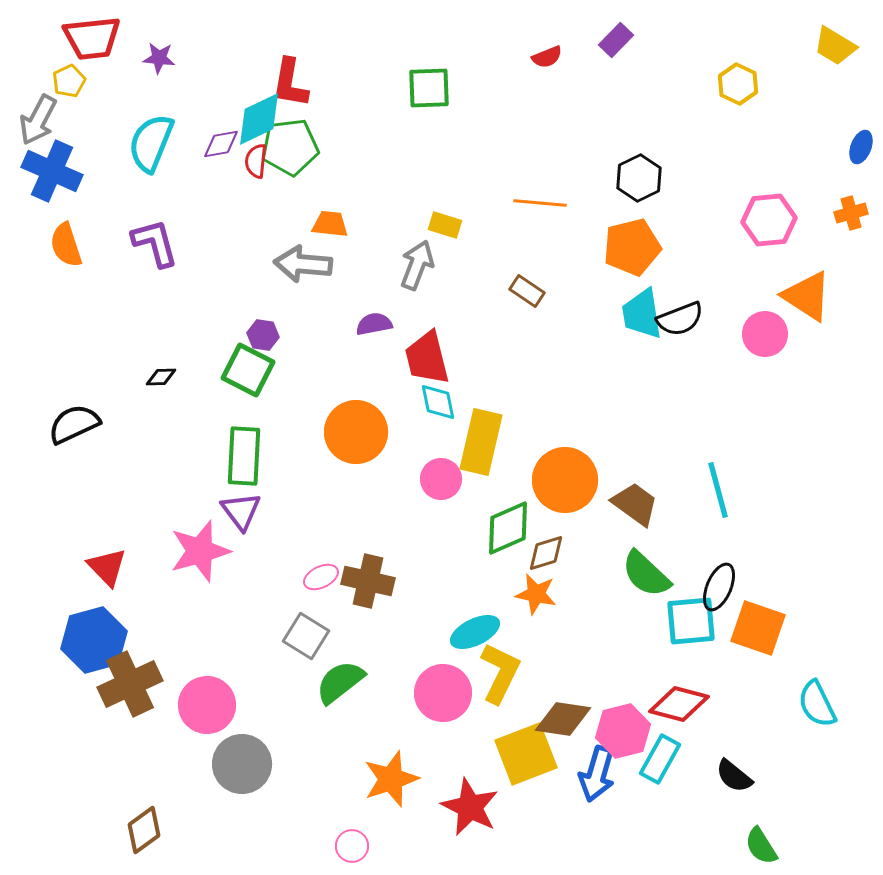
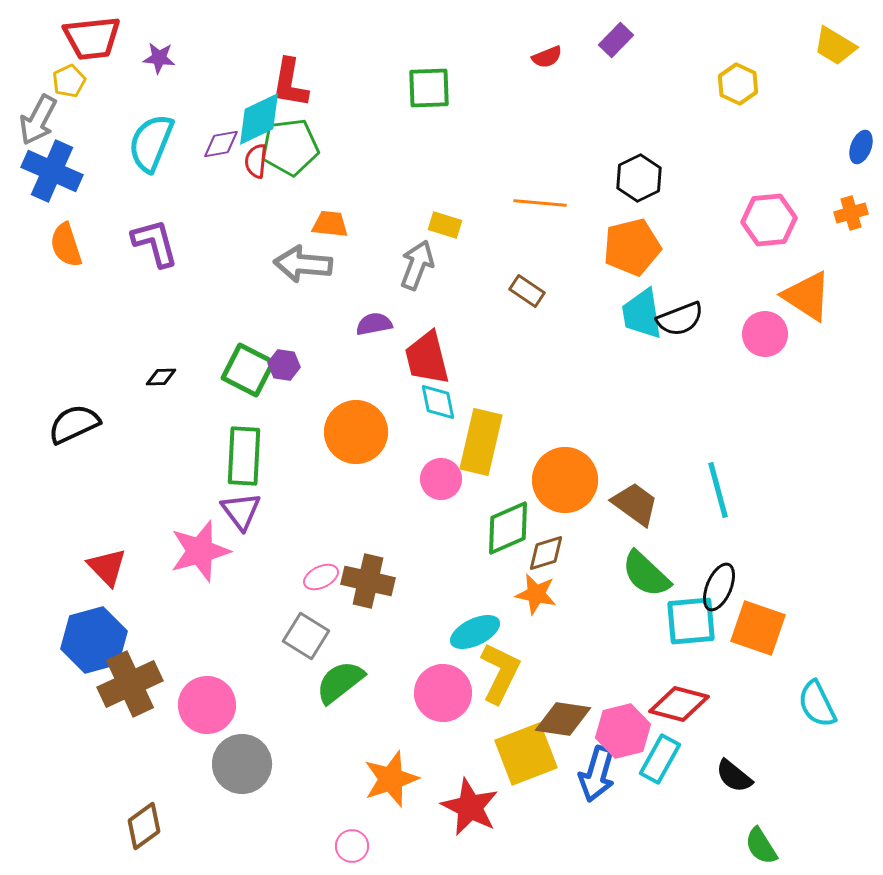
purple hexagon at (263, 335): moved 21 px right, 30 px down
brown diamond at (144, 830): moved 4 px up
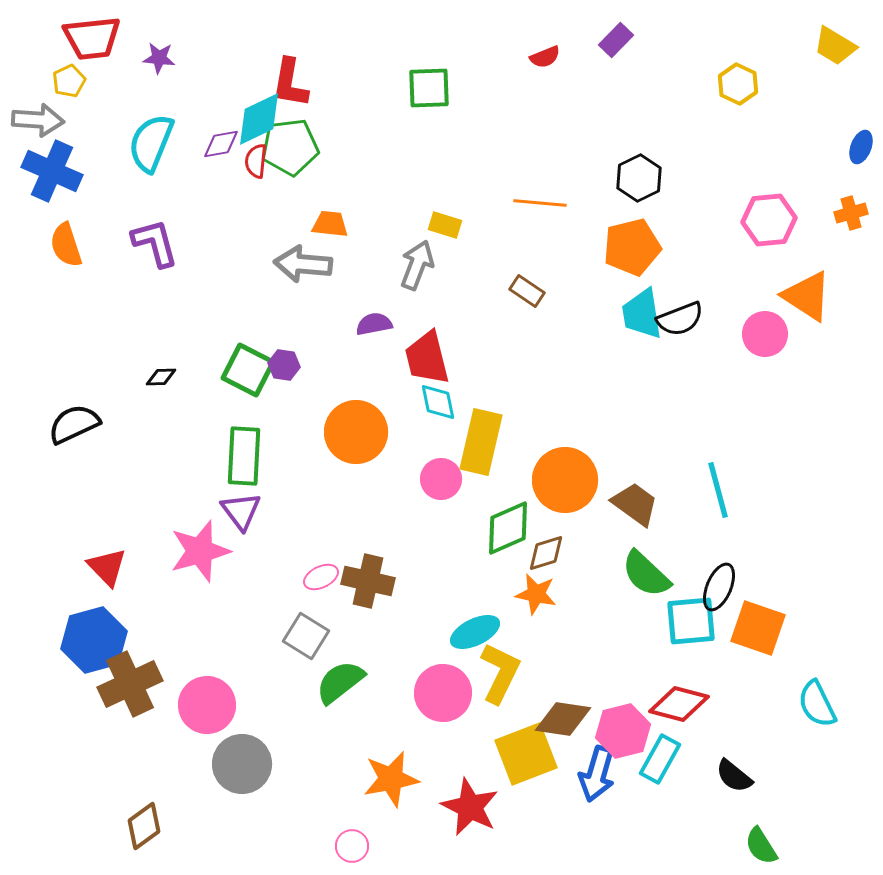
red semicircle at (547, 57): moved 2 px left
gray arrow at (38, 120): rotated 114 degrees counterclockwise
orange star at (391, 779): rotated 8 degrees clockwise
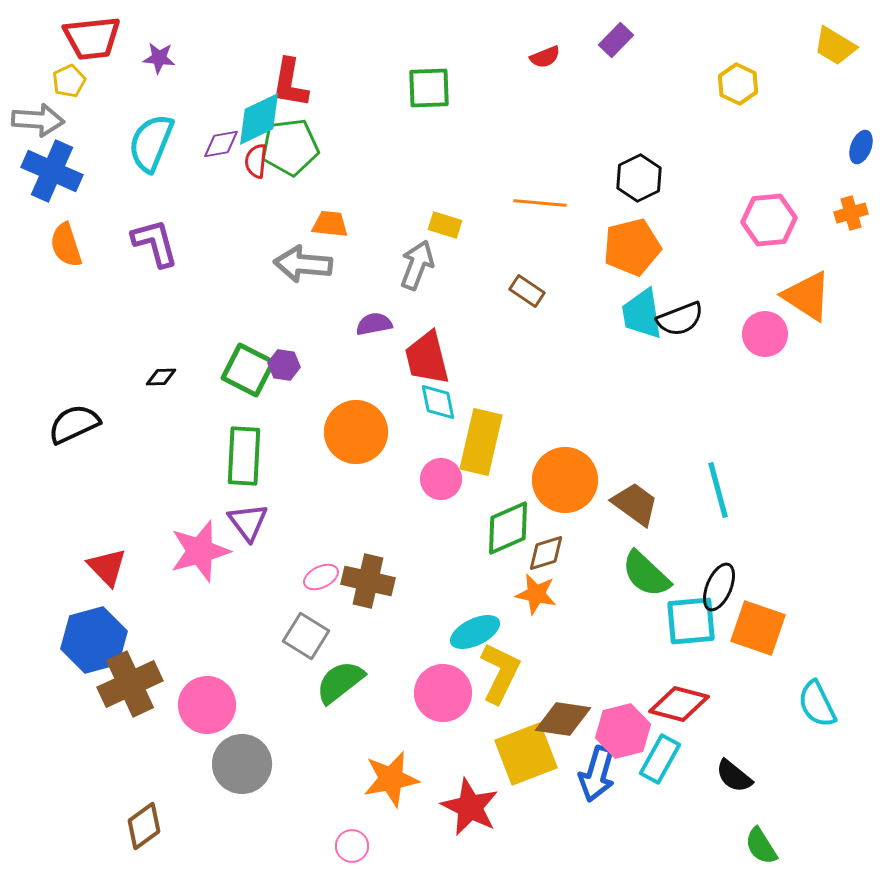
purple triangle at (241, 511): moved 7 px right, 11 px down
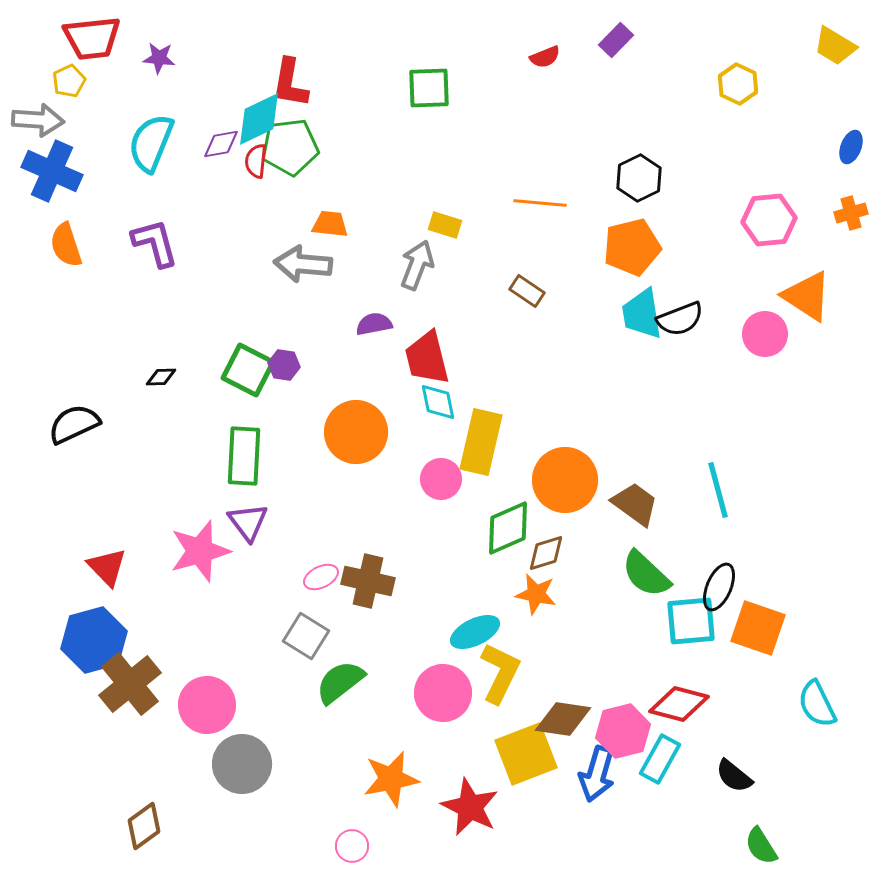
blue ellipse at (861, 147): moved 10 px left
brown cross at (130, 684): rotated 14 degrees counterclockwise
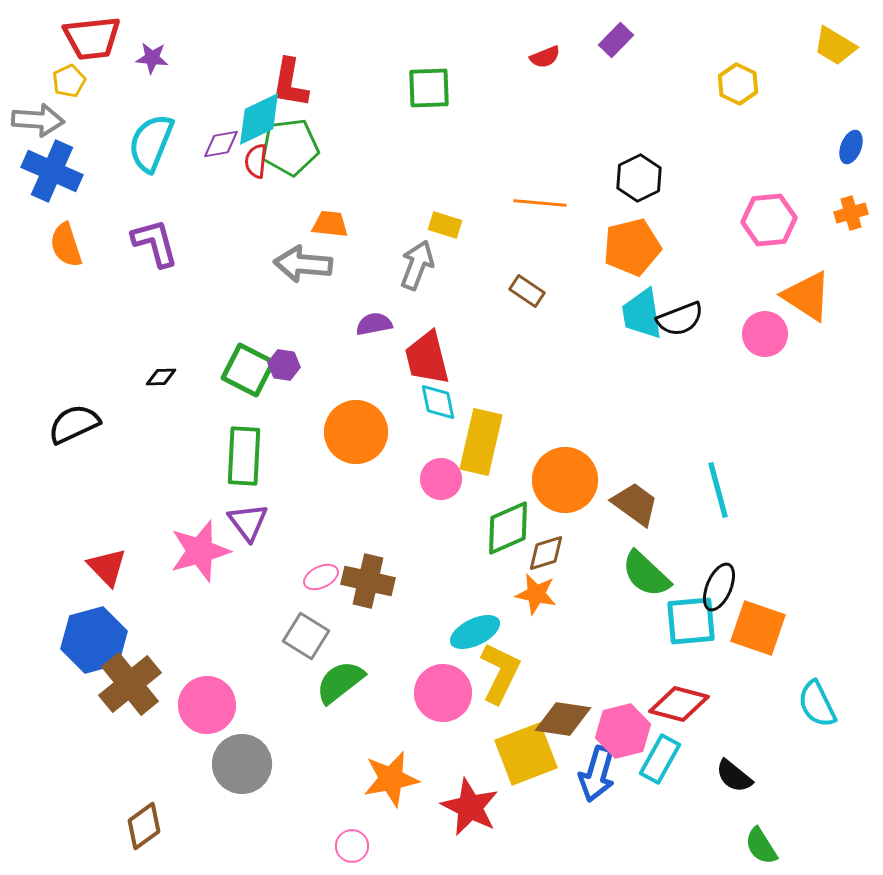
purple star at (159, 58): moved 7 px left
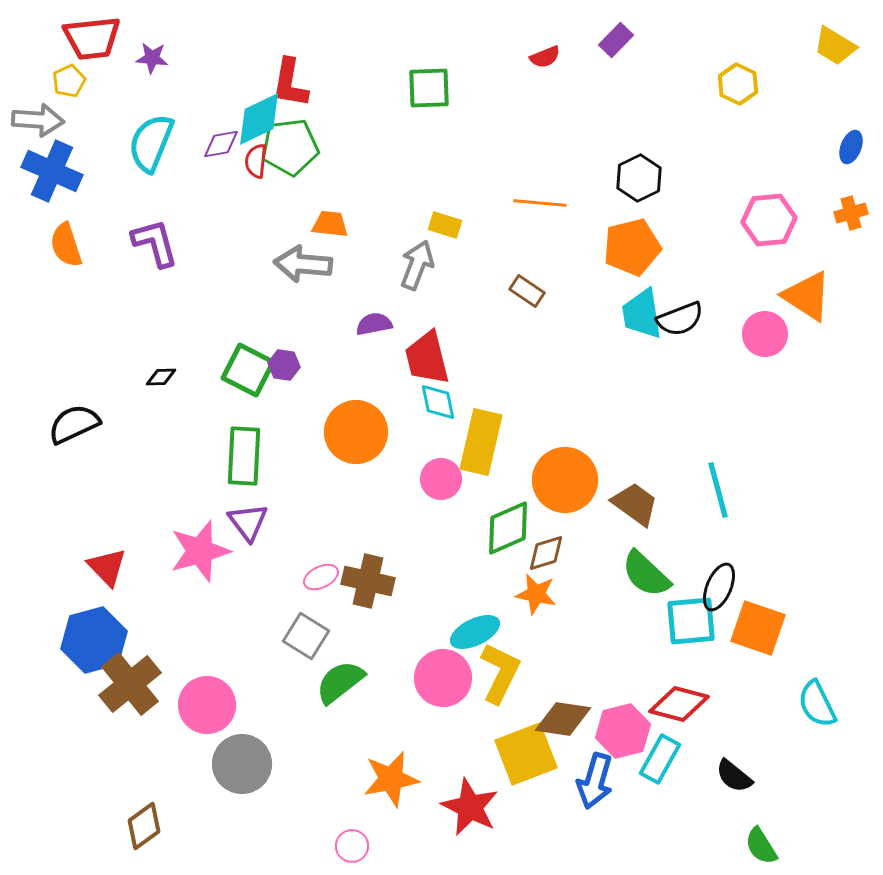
pink circle at (443, 693): moved 15 px up
blue arrow at (597, 774): moved 2 px left, 7 px down
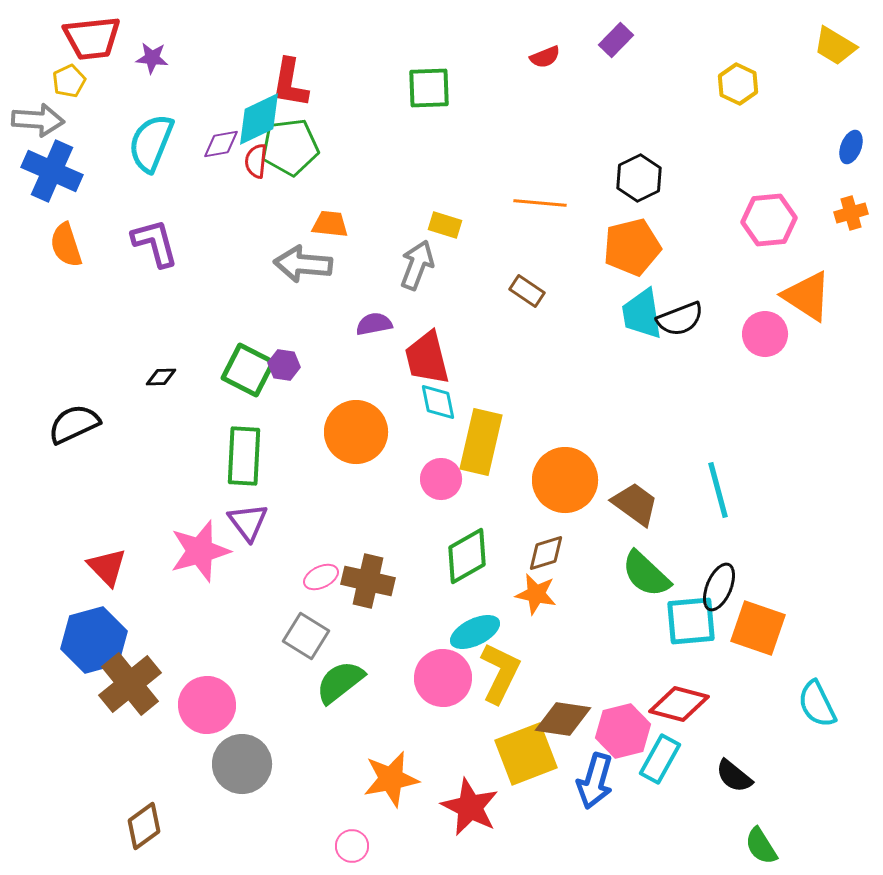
green diamond at (508, 528): moved 41 px left, 28 px down; rotated 6 degrees counterclockwise
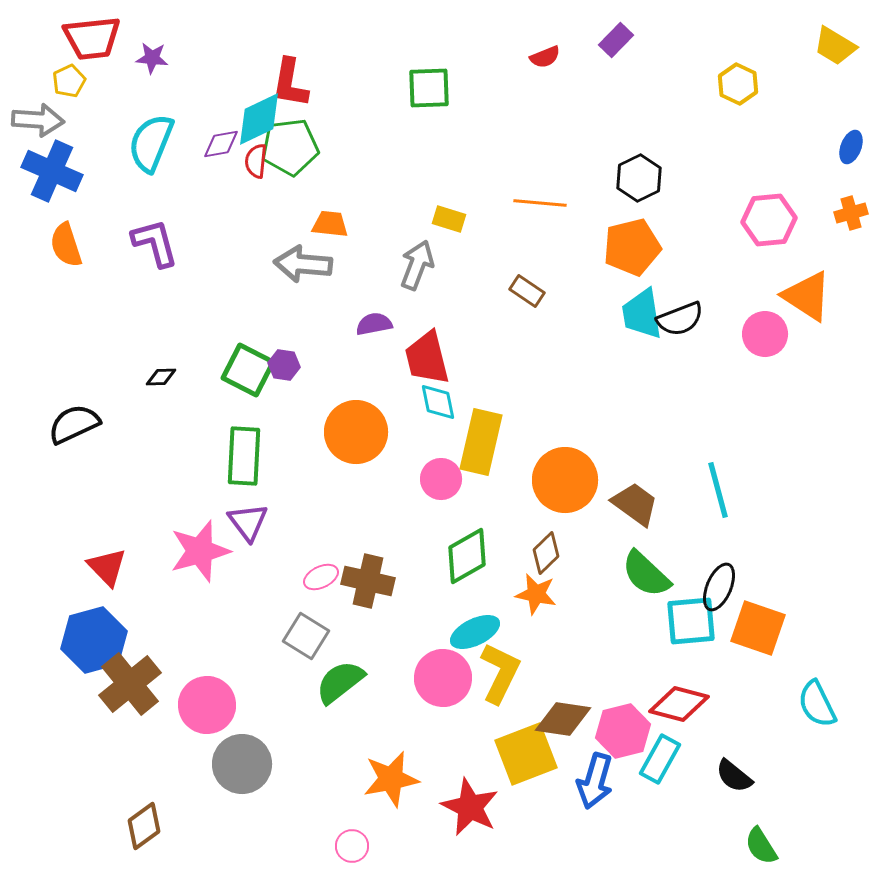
yellow rectangle at (445, 225): moved 4 px right, 6 px up
brown diamond at (546, 553): rotated 27 degrees counterclockwise
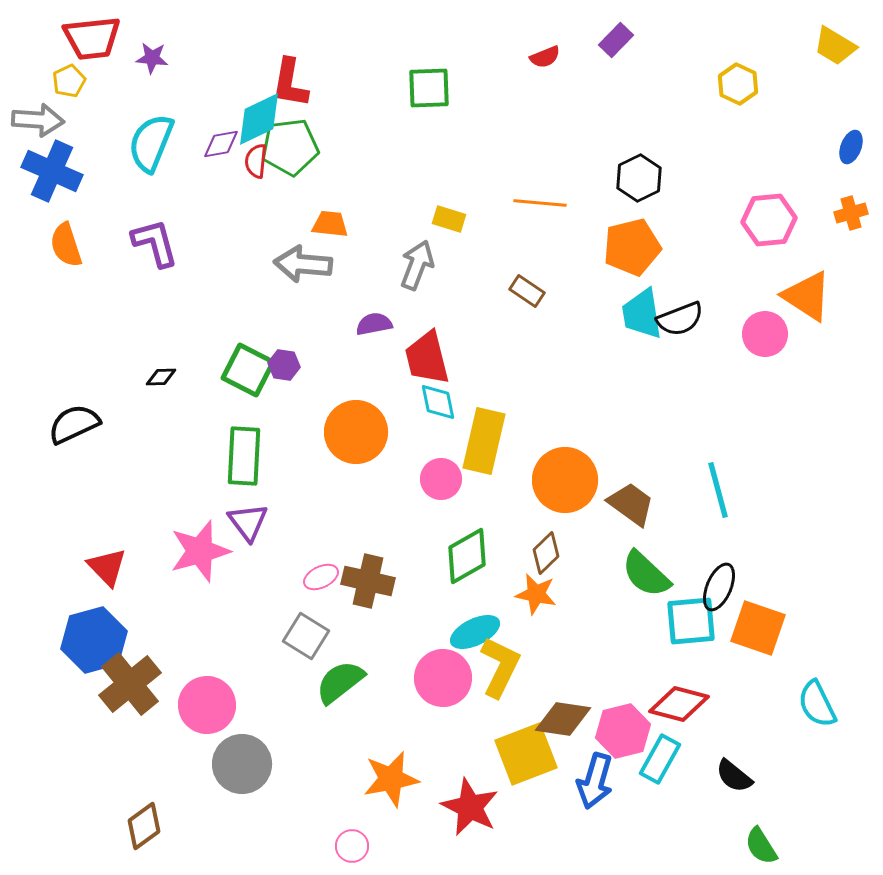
yellow rectangle at (481, 442): moved 3 px right, 1 px up
brown trapezoid at (635, 504): moved 4 px left
yellow L-shape at (500, 673): moved 6 px up
